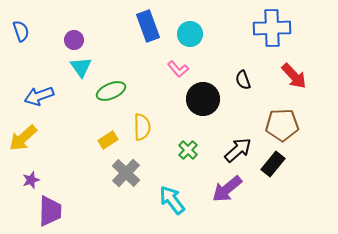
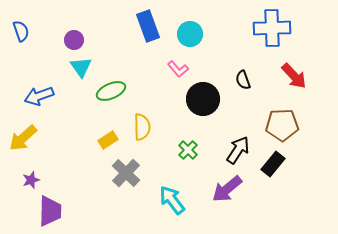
black arrow: rotated 16 degrees counterclockwise
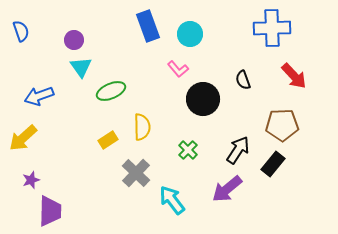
gray cross: moved 10 px right
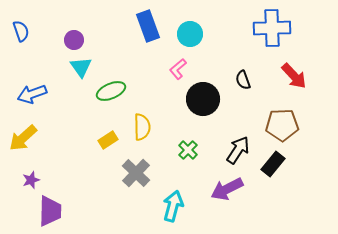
pink L-shape: rotated 90 degrees clockwise
blue arrow: moved 7 px left, 2 px up
purple arrow: rotated 12 degrees clockwise
cyan arrow: moved 1 px right, 6 px down; rotated 52 degrees clockwise
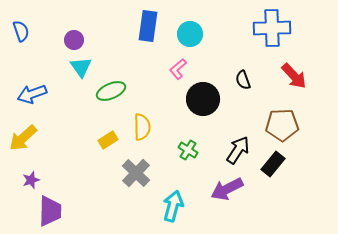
blue rectangle: rotated 28 degrees clockwise
green cross: rotated 12 degrees counterclockwise
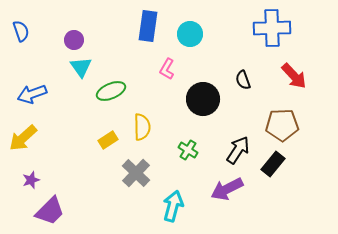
pink L-shape: moved 11 px left; rotated 20 degrees counterclockwise
purple trapezoid: rotated 44 degrees clockwise
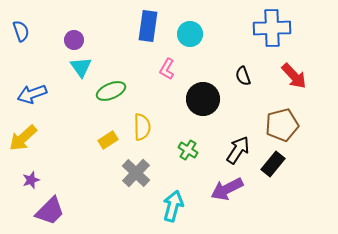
black semicircle: moved 4 px up
brown pentagon: rotated 12 degrees counterclockwise
